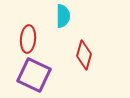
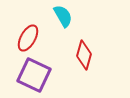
cyan semicircle: rotated 30 degrees counterclockwise
red ellipse: moved 1 px up; rotated 24 degrees clockwise
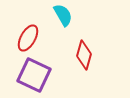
cyan semicircle: moved 1 px up
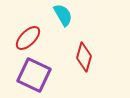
red ellipse: rotated 16 degrees clockwise
red diamond: moved 2 px down
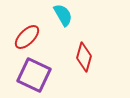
red ellipse: moved 1 px left, 1 px up
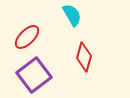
cyan semicircle: moved 9 px right
purple square: rotated 28 degrees clockwise
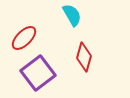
red ellipse: moved 3 px left, 1 px down
purple square: moved 4 px right, 2 px up
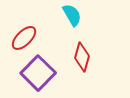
red diamond: moved 2 px left
purple square: rotated 8 degrees counterclockwise
